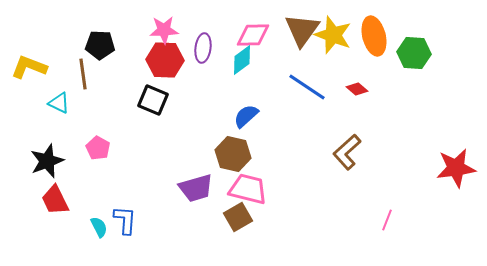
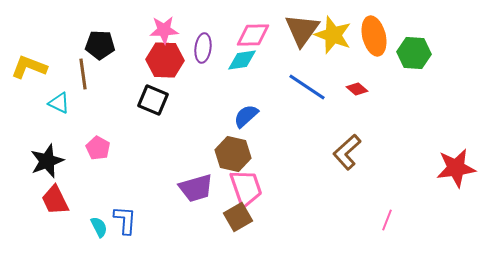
cyan diamond: rotated 28 degrees clockwise
pink trapezoid: moved 2 px left, 1 px up; rotated 57 degrees clockwise
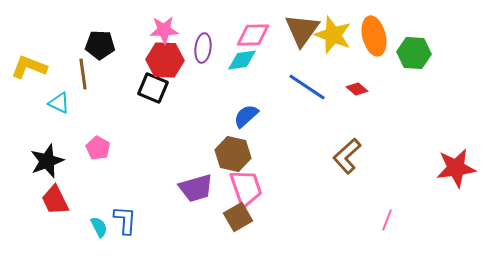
black square: moved 12 px up
brown L-shape: moved 4 px down
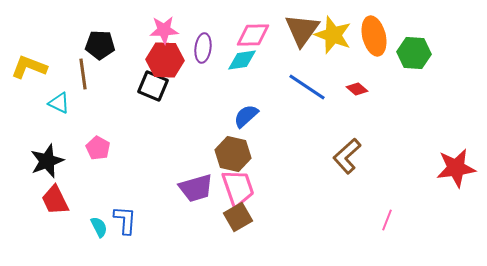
black square: moved 2 px up
pink trapezoid: moved 8 px left
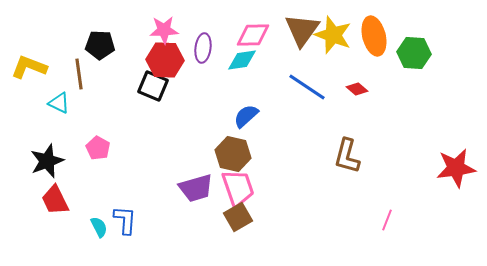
brown line: moved 4 px left
brown L-shape: rotated 33 degrees counterclockwise
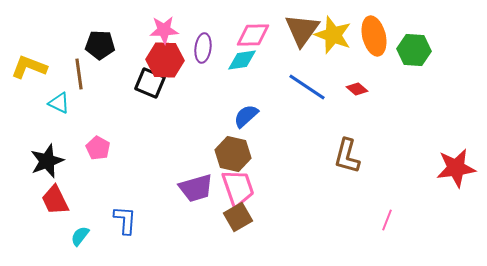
green hexagon: moved 3 px up
black square: moved 3 px left, 3 px up
cyan semicircle: moved 19 px left, 9 px down; rotated 115 degrees counterclockwise
